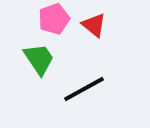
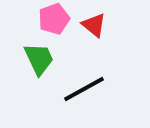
green trapezoid: rotated 9 degrees clockwise
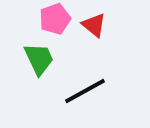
pink pentagon: moved 1 px right
black line: moved 1 px right, 2 px down
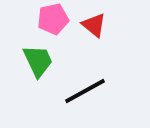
pink pentagon: moved 2 px left; rotated 8 degrees clockwise
green trapezoid: moved 1 px left, 2 px down
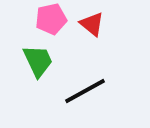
pink pentagon: moved 2 px left
red triangle: moved 2 px left, 1 px up
